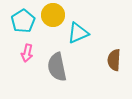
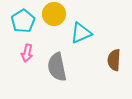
yellow circle: moved 1 px right, 1 px up
cyan triangle: moved 3 px right
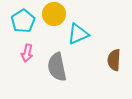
cyan triangle: moved 3 px left, 1 px down
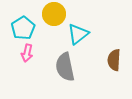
cyan pentagon: moved 7 px down
cyan triangle: rotated 15 degrees counterclockwise
gray semicircle: moved 8 px right
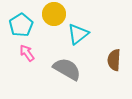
cyan pentagon: moved 2 px left, 3 px up
pink arrow: rotated 132 degrees clockwise
gray semicircle: moved 2 px right, 2 px down; rotated 132 degrees clockwise
